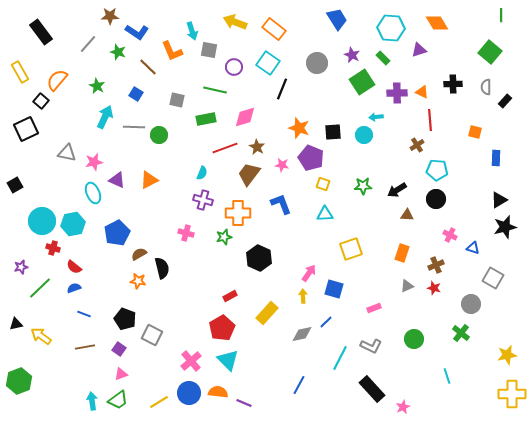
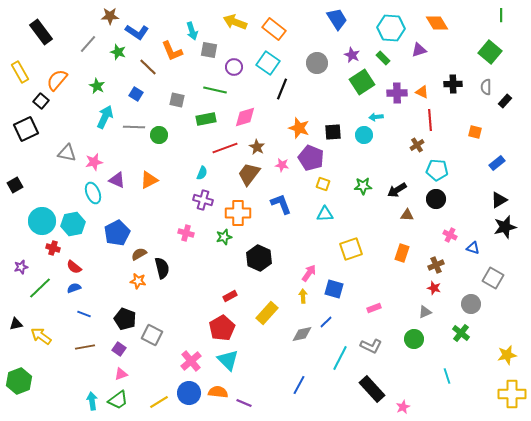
blue rectangle at (496, 158): moved 1 px right, 5 px down; rotated 49 degrees clockwise
gray triangle at (407, 286): moved 18 px right, 26 px down
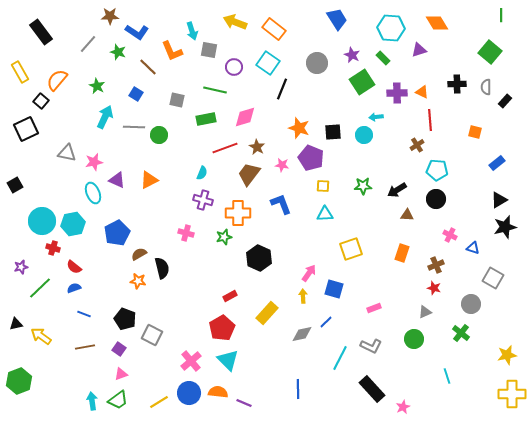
black cross at (453, 84): moved 4 px right
yellow square at (323, 184): moved 2 px down; rotated 16 degrees counterclockwise
blue line at (299, 385): moved 1 px left, 4 px down; rotated 30 degrees counterclockwise
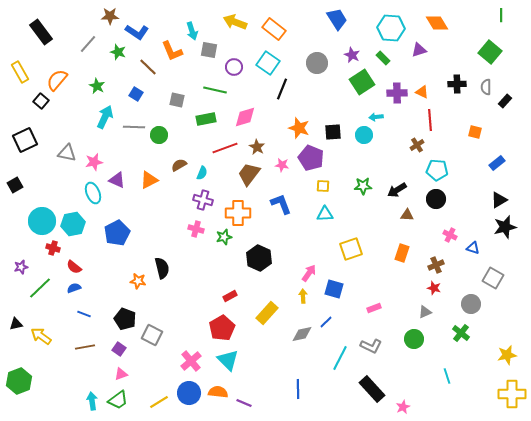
black square at (26, 129): moved 1 px left, 11 px down
pink cross at (186, 233): moved 10 px right, 4 px up
brown semicircle at (139, 254): moved 40 px right, 89 px up
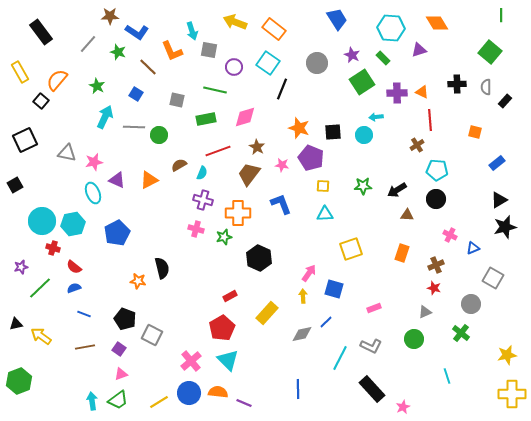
red line at (225, 148): moved 7 px left, 3 px down
blue triangle at (473, 248): rotated 40 degrees counterclockwise
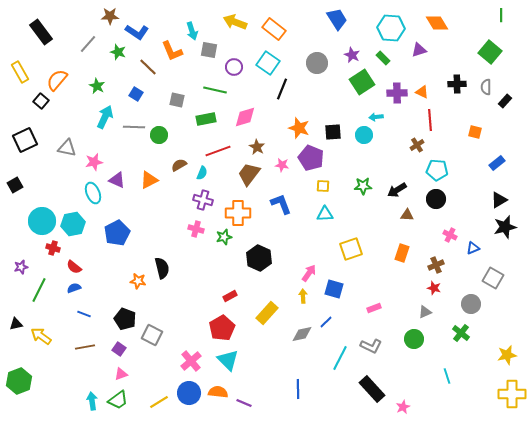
gray triangle at (67, 153): moved 5 px up
green line at (40, 288): moved 1 px left, 2 px down; rotated 20 degrees counterclockwise
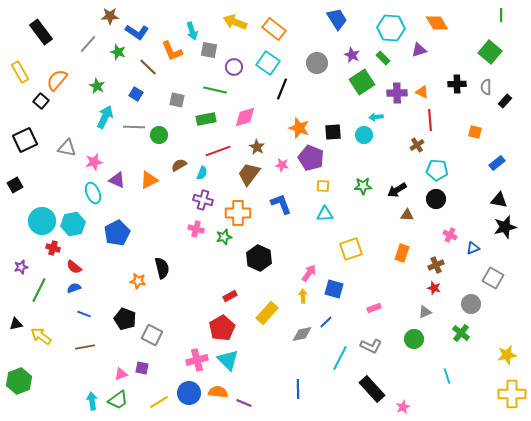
black triangle at (499, 200): rotated 42 degrees clockwise
purple square at (119, 349): moved 23 px right, 19 px down; rotated 24 degrees counterclockwise
pink cross at (191, 361): moved 6 px right, 1 px up; rotated 25 degrees clockwise
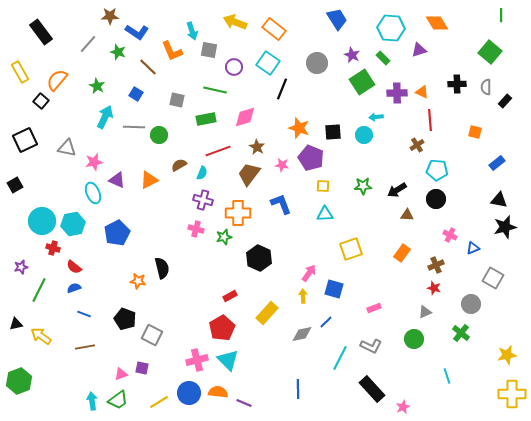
orange rectangle at (402, 253): rotated 18 degrees clockwise
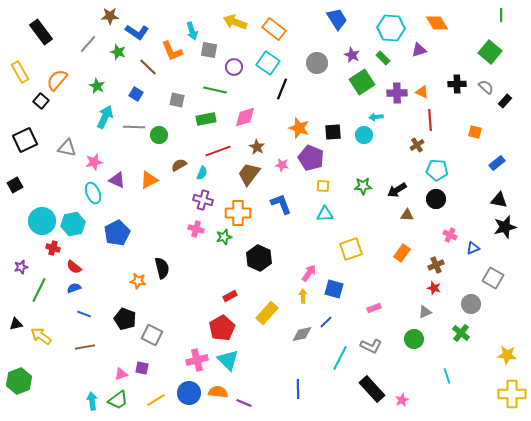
gray semicircle at (486, 87): rotated 133 degrees clockwise
yellow star at (507, 355): rotated 18 degrees clockwise
yellow line at (159, 402): moved 3 px left, 2 px up
pink star at (403, 407): moved 1 px left, 7 px up
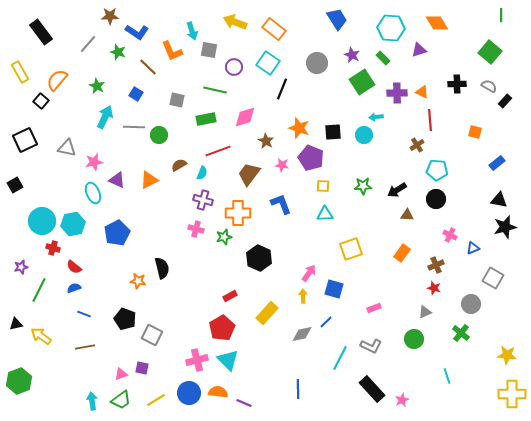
gray semicircle at (486, 87): moved 3 px right, 1 px up; rotated 14 degrees counterclockwise
brown star at (257, 147): moved 9 px right, 6 px up
green trapezoid at (118, 400): moved 3 px right
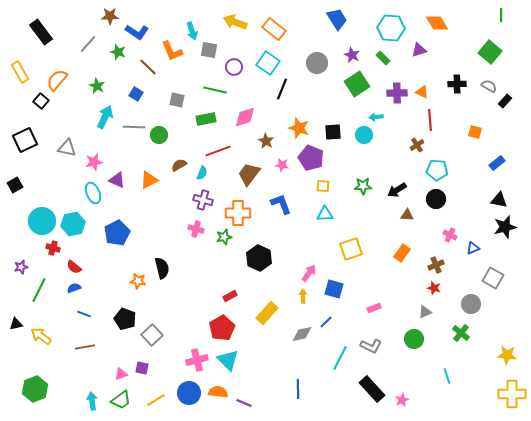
green square at (362, 82): moved 5 px left, 2 px down
gray square at (152, 335): rotated 20 degrees clockwise
green hexagon at (19, 381): moved 16 px right, 8 px down
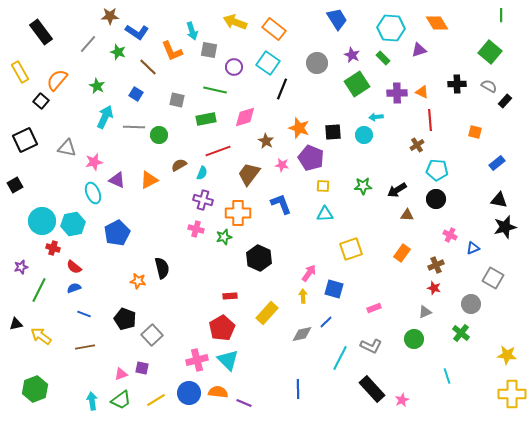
red rectangle at (230, 296): rotated 24 degrees clockwise
